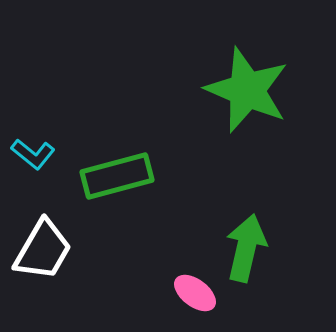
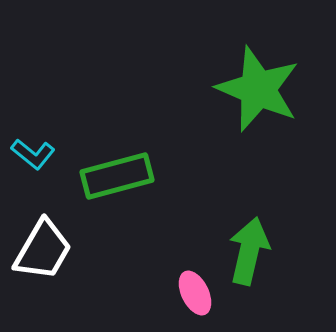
green star: moved 11 px right, 1 px up
green arrow: moved 3 px right, 3 px down
pink ellipse: rotated 27 degrees clockwise
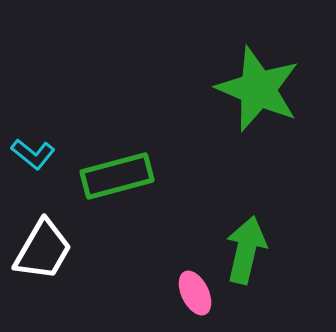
green arrow: moved 3 px left, 1 px up
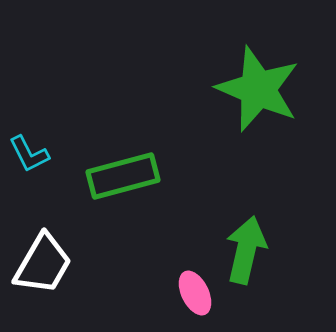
cyan L-shape: moved 4 px left; rotated 24 degrees clockwise
green rectangle: moved 6 px right
white trapezoid: moved 14 px down
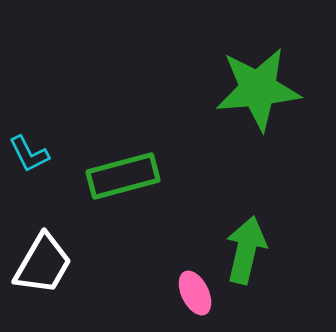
green star: rotated 28 degrees counterclockwise
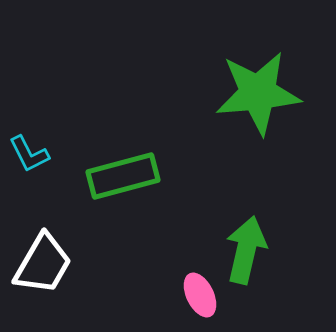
green star: moved 4 px down
pink ellipse: moved 5 px right, 2 px down
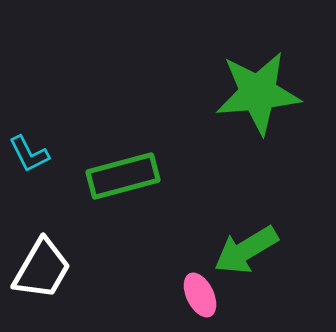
green arrow: rotated 134 degrees counterclockwise
white trapezoid: moved 1 px left, 5 px down
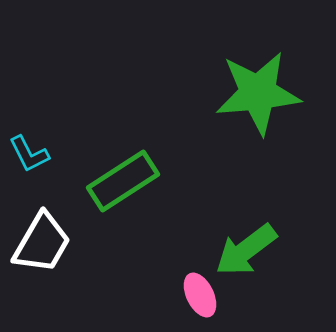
green rectangle: moved 5 px down; rotated 18 degrees counterclockwise
green arrow: rotated 6 degrees counterclockwise
white trapezoid: moved 26 px up
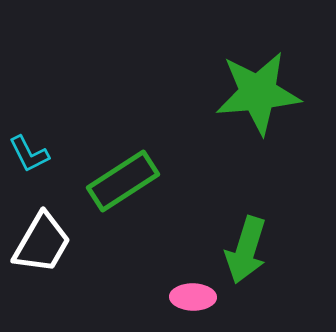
green arrow: rotated 36 degrees counterclockwise
pink ellipse: moved 7 px left, 2 px down; rotated 63 degrees counterclockwise
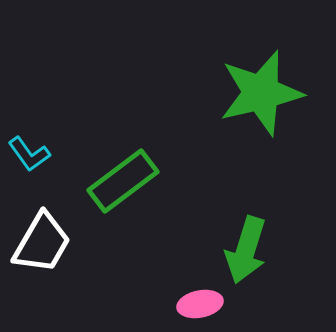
green star: moved 3 px right; rotated 8 degrees counterclockwise
cyan L-shape: rotated 9 degrees counterclockwise
green rectangle: rotated 4 degrees counterclockwise
pink ellipse: moved 7 px right, 7 px down; rotated 12 degrees counterclockwise
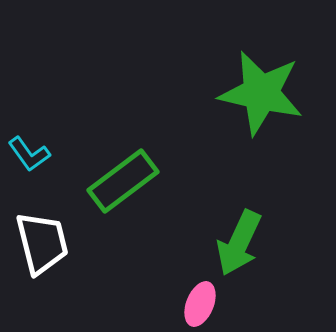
green star: rotated 26 degrees clockwise
white trapezoid: rotated 44 degrees counterclockwise
green arrow: moved 7 px left, 7 px up; rotated 8 degrees clockwise
pink ellipse: rotated 57 degrees counterclockwise
